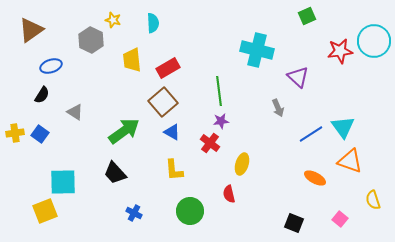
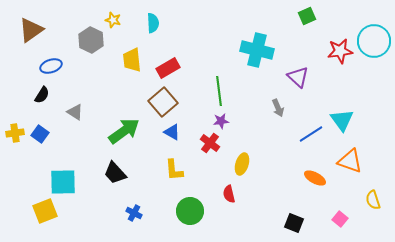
cyan triangle: moved 1 px left, 7 px up
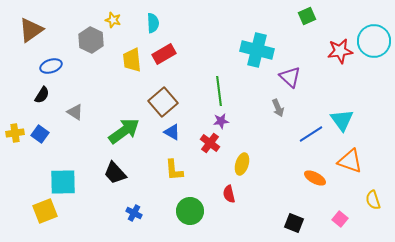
red rectangle: moved 4 px left, 14 px up
purple triangle: moved 8 px left
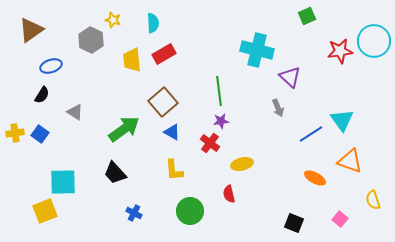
green arrow: moved 2 px up
yellow ellipse: rotated 60 degrees clockwise
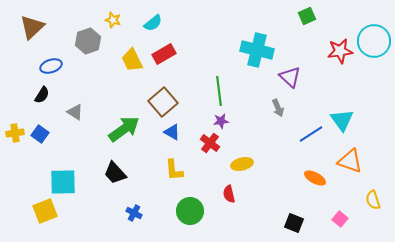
cyan semicircle: rotated 54 degrees clockwise
brown triangle: moved 1 px right, 3 px up; rotated 8 degrees counterclockwise
gray hexagon: moved 3 px left, 1 px down; rotated 15 degrees clockwise
yellow trapezoid: rotated 20 degrees counterclockwise
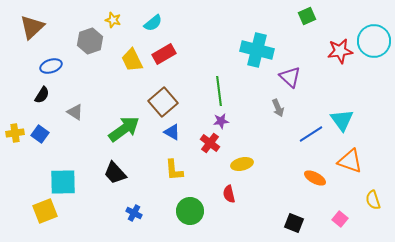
gray hexagon: moved 2 px right
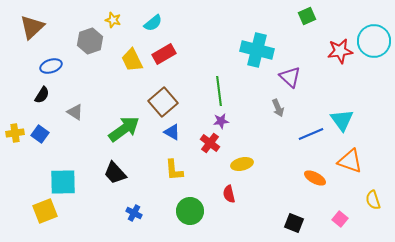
blue line: rotated 10 degrees clockwise
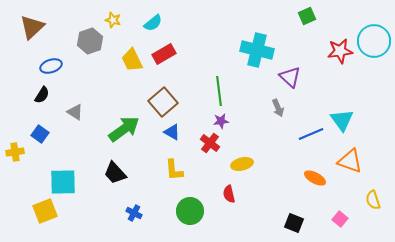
yellow cross: moved 19 px down
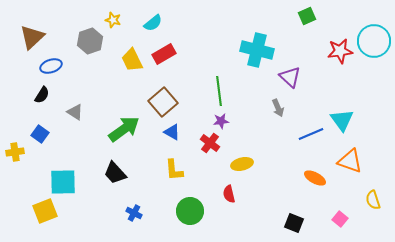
brown triangle: moved 10 px down
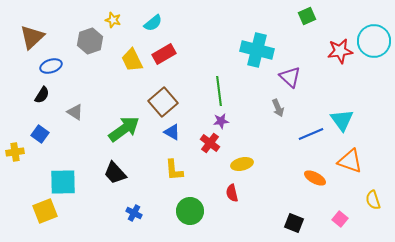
red semicircle: moved 3 px right, 1 px up
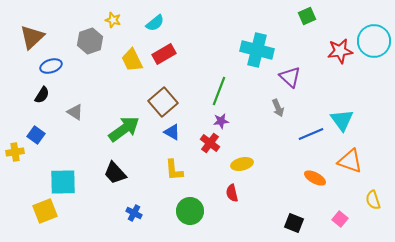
cyan semicircle: moved 2 px right
green line: rotated 28 degrees clockwise
blue square: moved 4 px left, 1 px down
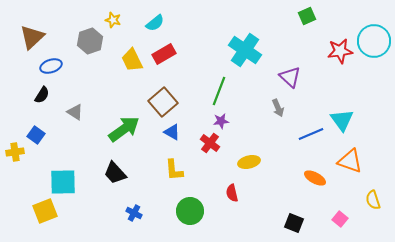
cyan cross: moved 12 px left; rotated 20 degrees clockwise
yellow ellipse: moved 7 px right, 2 px up
